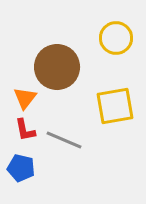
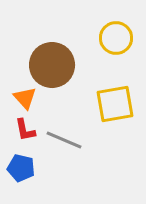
brown circle: moved 5 px left, 2 px up
orange triangle: rotated 20 degrees counterclockwise
yellow square: moved 2 px up
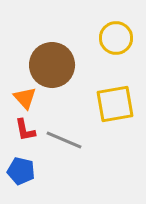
blue pentagon: moved 3 px down
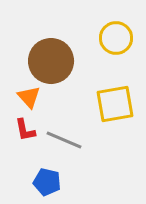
brown circle: moved 1 px left, 4 px up
orange triangle: moved 4 px right, 1 px up
blue pentagon: moved 26 px right, 11 px down
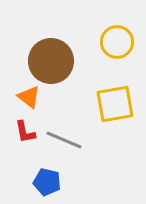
yellow circle: moved 1 px right, 4 px down
orange triangle: rotated 10 degrees counterclockwise
red L-shape: moved 2 px down
